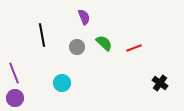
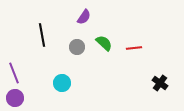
purple semicircle: rotated 56 degrees clockwise
red line: rotated 14 degrees clockwise
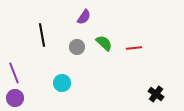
black cross: moved 4 px left, 11 px down
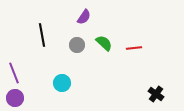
gray circle: moved 2 px up
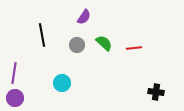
purple line: rotated 30 degrees clockwise
black cross: moved 2 px up; rotated 28 degrees counterclockwise
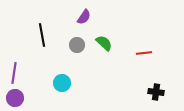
red line: moved 10 px right, 5 px down
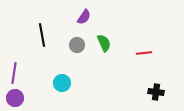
green semicircle: rotated 24 degrees clockwise
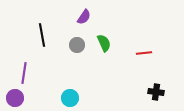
purple line: moved 10 px right
cyan circle: moved 8 px right, 15 px down
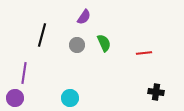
black line: rotated 25 degrees clockwise
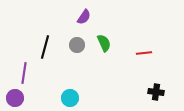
black line: moved 3 px right, 12 px down
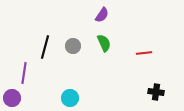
purple semicircle: moved 18 px right, 2 px up
gray circle: moved 4 px left, 1 px down
purple circle: moved 3 px left
